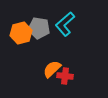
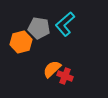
orange hexagon: moved 9 px down
red cross: rotated 14 degrees clockwise
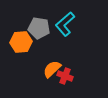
orange hexagon: rotated 10 degrees clockwise
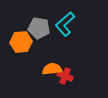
orange semicircle: rotated 36 degrees clockwise
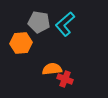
gray pentagon: moved 6 px up
orange hexagon: moved 1 px down
red cross: moved 3 px down
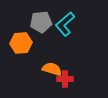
gray pentagon: moved 2 px right; rotated 15 degrees counterclockwise
orange semicircle: rotated 24 degrees clockwise
red cross: rotated 21 degrees counterclockwise
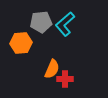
orange semicircle: rotated 96 degrees clockwise
